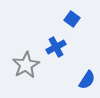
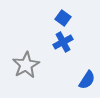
blue square: moved 9 px left, 1 px up
blue cross: moved 7 px right, 5 px up
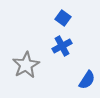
blue cross: moved 1 px left, 4 px down
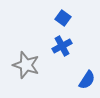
gray star: rotated 24 degrees counterclockwise
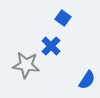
blue cross: moved 11 px left; rotated 18 degrees counterclockwise
gray star: rotated 12 degrees counterclockwise
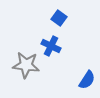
blue square: moved 4 px left
blue cross: rotated 18 degrees counterclockwise
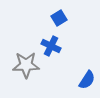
blue square: rotated 21 degrees clockwise
gray star: rotated 8 degrees counterclockwise
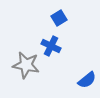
gray star: rotated 12 degrees clockwise
blue semicircle: rotated 18 degrees clockwise
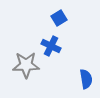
gray star: rotated 12 degrees counterclockwise
blue semicircle: moved 1 px left, 1 px up; rotated 60 degrees counterclockwise
